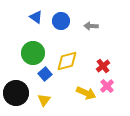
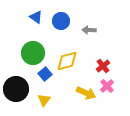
gray arrow: moved 2 px left, 4 px down
black circle: moved 4 px up
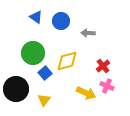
gray arrow: moved 1 px left, 3 px down
blue square: moved 1 px up
pink cross: rotated 24 degrees counterclockwise
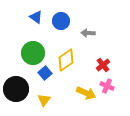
yellow diamond: moved 1 px left, 1 px up; rotated 20 degrees counterclockwise
red cross: moved 1 px up
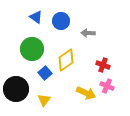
green circle: moved 1 px left, 4 px up
red cross: rotated 32 degrees counterclockwise
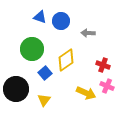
blue triangle: moved 4 px right; rotated 16 degrees counterclockwise
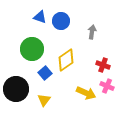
gray arrow: moved 4 px right, 1 px up; rotated 96 degrees clockwise
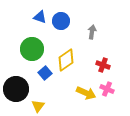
pink cross: moved 3 px down
yellow triangle: moved 6 px left, 6 px down
